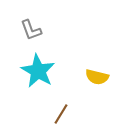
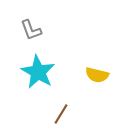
cyan star: moved 1 px down
yellow semicircle: moved 2 px up
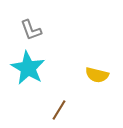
cyan star: moved 10 px left, 4 px up
brown line: moved 2 px left, 4 px up
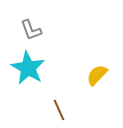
yellow semicircle: rotated 120 degrees clockwise
brown line: rotated 55 degrees counterclockwise
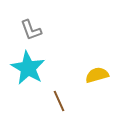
yellow semicircle: rotated 30 degrees clockwise
brown line: moved 9 px up
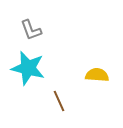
cyan star: rotated 16 degrees counterclockwise
yellow semicircle: rotated 20 degrees clockwise
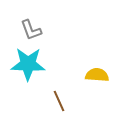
cyan star: moved 4 px up; rotated 12 degrees counterclockwise
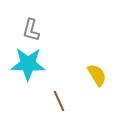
gray L-shape: rotated 35 degrees clockwise
yellow semicircle: rotated 55 degrees clockwise
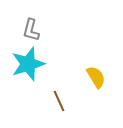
cyan star: rotated 20 degrees counterclockwise
yellow semicircle: moved 1 px left, 2 px down
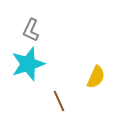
gray L-shape: rotated 10 degrees clockwise
yellow semicircle: rotated 55 degrees clockwise
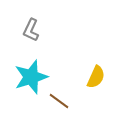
cyan star: moved 3 px right, 13 px down
brown line: rotated 30 degrees counterclockwise
